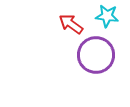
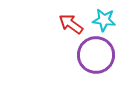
cyan star: moved 3 px left, 4 px down
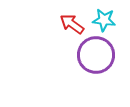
red arrow: moved 1 px right
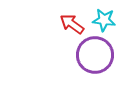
purple circle: moved 1 px left
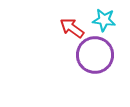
red arrow: moved 4 px down
